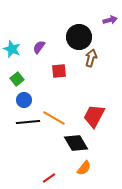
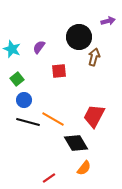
purple arrow: moved 2 px left, 1 px down
brown arrow: moved 3 px right, 1 px up
orange line: moved 1 px left, 1 px down
black line: rotated 20 degrees clockwise
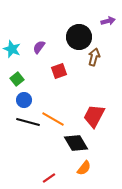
red square: rotated 14 degrees counterclockwise
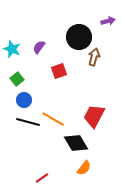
red line: moved 7 px left
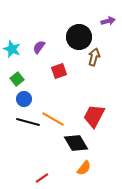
blue circle: moved 1 px up
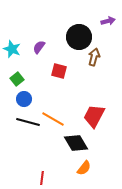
red square: rotated 35 degrees clockwise
red line: rotated 48 degrees counterclockwise
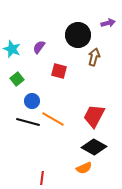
purple arrow: moved 2 px down
black circle: moved 1 px left, 2 px up
blue circle: moved 8 px right, 2 px down
black diamond: moved 18 px right, 4 px down; rotated 30 degrees counterclockwise
orange semicircle: rotated 28 degrees clockwise
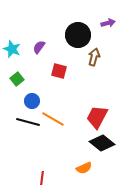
red trapezoid: moved 3 px right, 1 px down
black diamond: moved 8 px right, 4 px up; rotated 10 degrees clockwise
